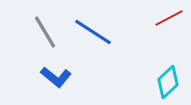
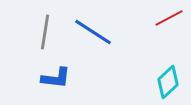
gray line: rotated 40 degrees clockwise
blue L-shape: moved 1 px down; rotated 32 degrees counterclockwise
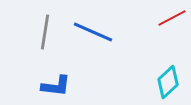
red line: moved 3 px right
blue line: rotated 9 degrees counterclockwise
blue L-shape: moved 8 px down
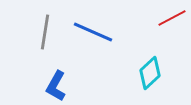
cyan diamond: moved 18 px left, 9 px up
blue L-shape: rotated 112 degrees clockwise
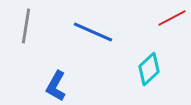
gray line: moved 19 px left, 6 px up
cyan diamond: moved 1 px left, 4 px up
